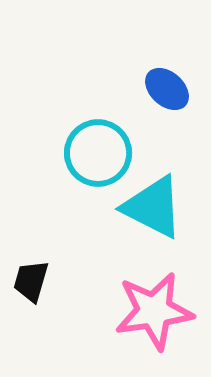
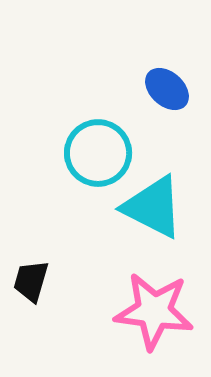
pink star: rotated 16 degrees clockwise
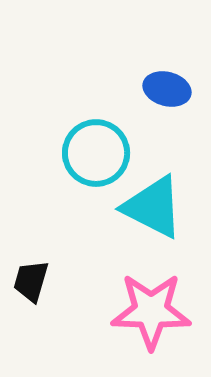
blue ellipse: rotated 27 degrees counterclockwise
cyan circle: moved 2 px left
pink star: moved 3 px left; rotated 6 degrees counterclockwise
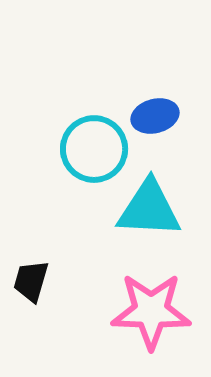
blue ellipse: moved 12 px left, 27 px down; rotated 30 degrees counterclockwise
cyan circle: moved 2 px left, 4 px up
cyan triangle: moved 4 px left, 2 px down; rotated 24 degrees counterclockwise
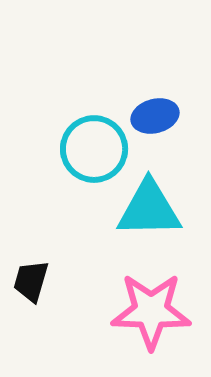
cyan triangle: rotated 4 degrees counterclockwise
